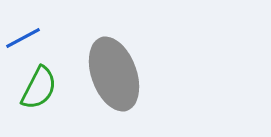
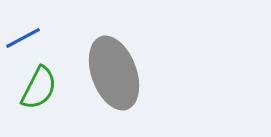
gray ellipse: moved 1 px up
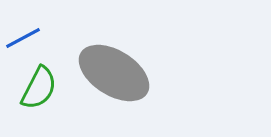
gray ellipse: rotated 38 degrees counterclockwise
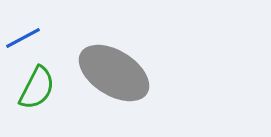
green semicircle: moved 2 px left
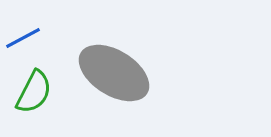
green semicircle: moved 3 px left, 4 px down
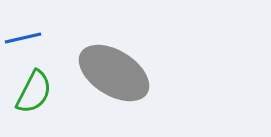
blue line: rotated 15 degrees clockwise
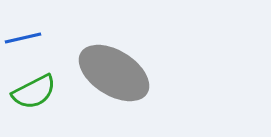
green semicircle: rotated 36 degrees clockwise
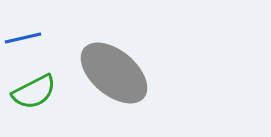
gray ellipse: rotated 8 degrees clockwise
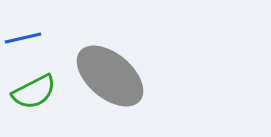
gray ellipse: moved 4 px left, 3 px down
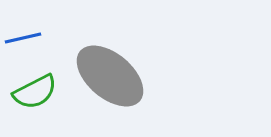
green semicircle: moved 1 px right
